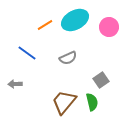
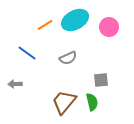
gray square: rotated 28 degrees clockwise
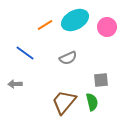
pink circle: moved 2 px left
blue line: moved 2 px left
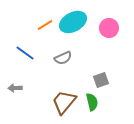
cyan ellipse: moved 2 px left, 2 px down
pink circle: moved 2 px right, 1 px down
gray semicircle: moved 5 px left
gray square: rotated 14 degrees counterclockwise
gray arrow: moved 4 px down
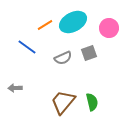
blue line: moved 2 px right, 6 px up
gray square: moved 12 px left, 27 px up
brown trapezoid: moved 1 px left
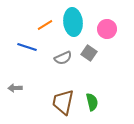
cyan ellipse: rotated 68 degrees counterclockwise
pink circle: moved 2 px left, 1 px down
blue line: rotated 18 degrees counterclockwise
gray square: rotated 35 degrees counterclockwise
brown trapezoid: rotated 28 degrees counterclockwise
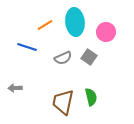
cyan ellipse: moved 2 px right
pink circle: moved 1 px left, 3 px down
gray square: moved 4 px down
green semicircle: moved 1 px left, 5 px up
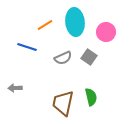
brown trapezoid: moved 1 px down
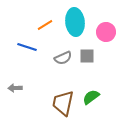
gray square: moved 2 px left, 1 px up; rotated 35 degrees counterclockwise
green semicircle: rotated 114 degrees counterclockwise
